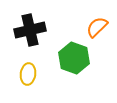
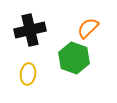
orange semicircle: moved 9 px left, 1 px down
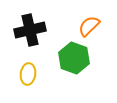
orange semicircle: moved 1 px right, 2 px up
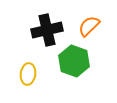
black cross: moved 17 px right
green hexagon: moved 3 px down
